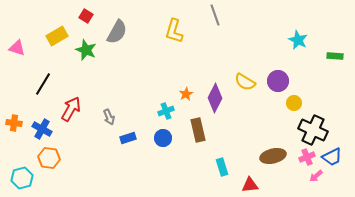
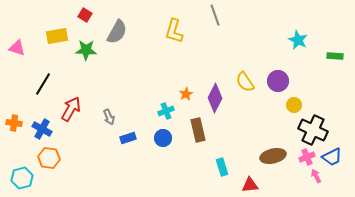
red square: moved 1 px left, 1 px up
yellow rectangle: rotated 20 degrees clockwise
green star: rotated 20 degrees counterclockwise
yellow semicircle: rotated 25 degrees clockwise
yellow circle: moved 2 px down
pink arrow: rotated 104 degrees clockwise
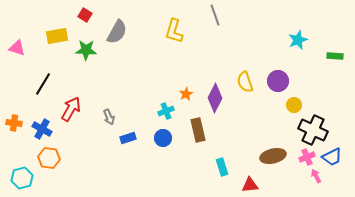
cyan star: rotated 24 degrees clockwise
yellow semicircle: rotated 15 degrees clockwise
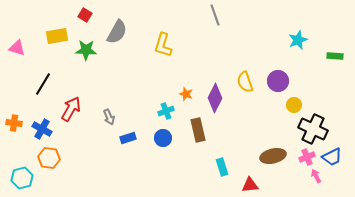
yellow L-shape: moved 11 px left, 14 px down
orange star: rotated 24 degrees counterclockwise
black cross: moved 1 px up
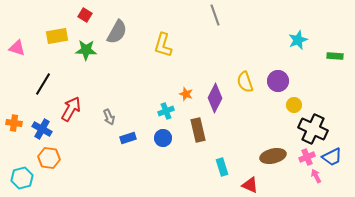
red triangle: rotated 30 degrees clockwise
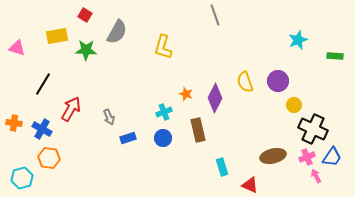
yellow L-shape: moved 2 px down
cyan cross: moved 2 px left, 1 px down
blue trapezoid: rotated 30 degrees counterclockwise
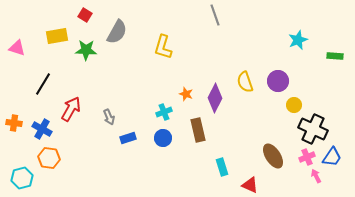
brown ellipse: rotated 70 degrees clockwise
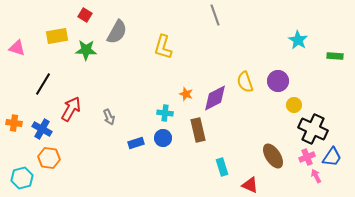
cyan star: rotated 18 degrees counterclockwise
purple diamond: rotated 36 degrees clockwise
cyan cross: moved 1 px right, 1 px down; rotated 28 degrees clockwise
blue rectangle: moved 8 px right, 5 px down
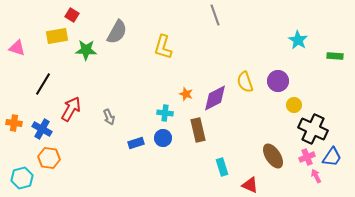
red square: moved 13 px left
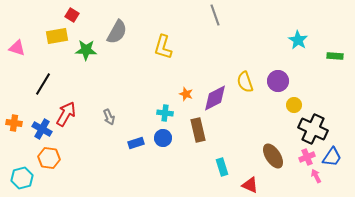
red arrow: moved 5 px left, 5 px down
